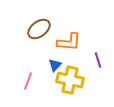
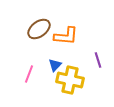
orange L-shape: moved 3 px left, 6 px up
pink line: moved 1 px right, 7 px up
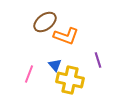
brown ellipse: moved 6 px right, 7 px up
orange L-shape: rotated 15 degrees clockwise
blue triangle: rotated 24 degrees counterclockwise
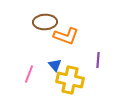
brown ellipse: rotated 35 degrees clockwise
purple line: rotated 21 degrees clockwise
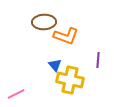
brown ellipse: moved 1 px left
pink line: moved 13 px left, 20 px down; rotated 42 degrees clockwise
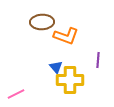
brown ellipse: moved 2 px left
blue triangle: moved 1 px right, 2 px down
yellow cross: rotated 12 degrees counterclockwise
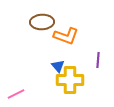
blue triangle: moved 2 px right, 1 px up
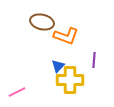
brown ellipse: rotated 15 degrees clockwise
purple line: moved 4 px left
blue triangle: rotated 24 degrees clockwise
pink line: moved 1 px right, 2 px up
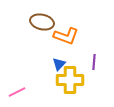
purple line: moved 2 px down
blue triangle: moved 1 px right, 2 px up
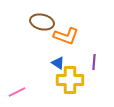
blue triangle: moved 1 px left, 1 px up; rotated 40 degrees counterclockwise
